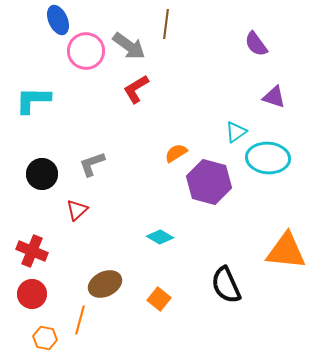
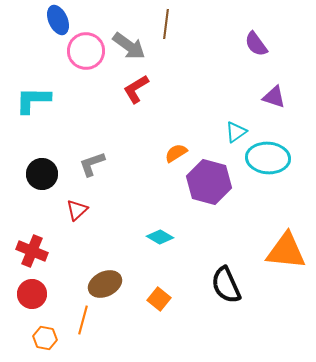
orange line: moved 3 px right
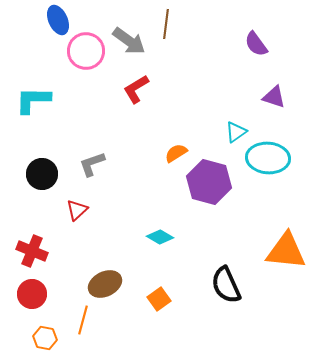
gray arrow: moved 5 px up
orange square: rotated 15 degrees clockwise
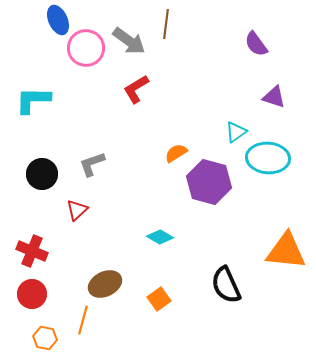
pink circle: moved 3 px up
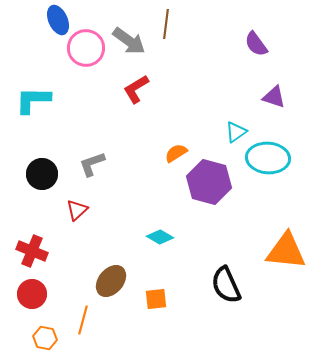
brown ellipse: moved 6 px right, 3 px up; rotated 24 degrees counterclockwise
orange square: moved 3 px left; rotated 30 degrees clockwise
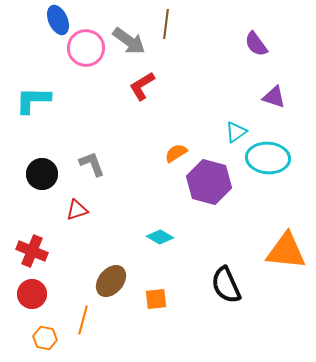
red L-shape: moved 6 px right, 3 px up
gray L-shape: rotated 88 degrees clockwise
red triangle: rotated 25 degrees clockwise
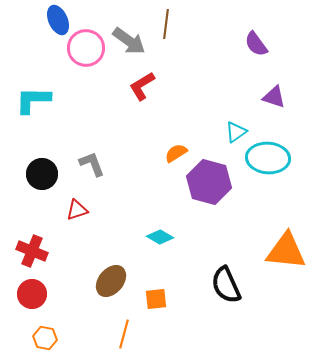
orange line: moved 41 px right, 14 px down
